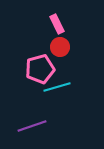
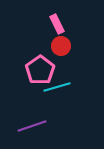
red circle: moved 1 px right, 1 px up
pink pentagon: moved 1 px down; rotated 20 degrees counterclockwise
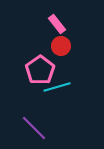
pink rectangle: rotated 12 degrees counterclockwise
purple line: moved 2 px right, 2 px down; rotated 64 degrees clockwise
